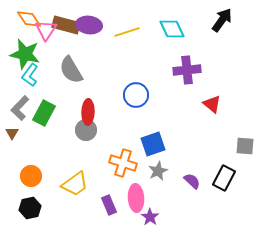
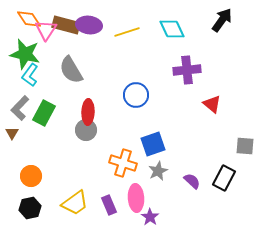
yellow trapezoid: moved 19 px down
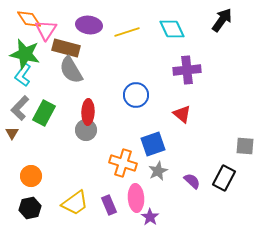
brown rectangle: moved 23 px down
cyan L-shape: moved 7 px left
red triangle: moved 30 px left, 10 px down
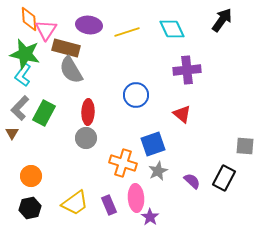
orange diamond: rotated 30 degrees clockwise
gray circle: moved 8 px down
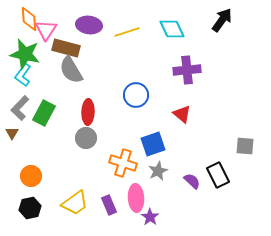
black rectangle: moved 6 px left, 3 px up; rotated 55 degrees counterclockwise
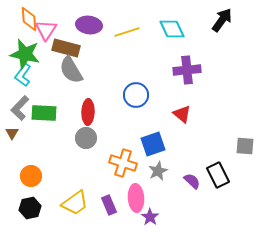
green rectangle: rotated 65 degrees clockwise
